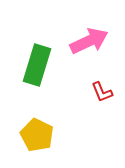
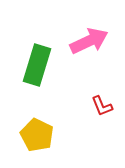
red L-shape: moved 14 px down
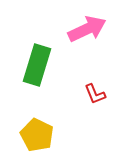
pink arrow: moved 2 px left, 12 px up
red L-shape: moved 7 px left, 12 px up
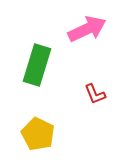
yellow pentagon: moved 1 px right, 1 px up
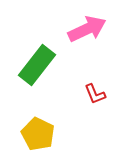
green rectangle: rotated 21 degrees clockwise
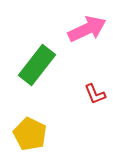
yellow pentagon: moved 8 px left
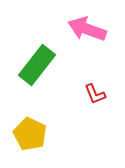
pink arrow: rotated 135 degrees counterclockwise
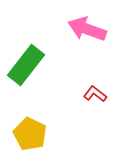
green rectangle: moved 11 px left
red L-shape: rotated 150 degrees clockwise
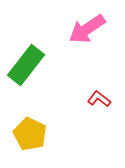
pink arrow: rotated 54 degrees counterclockwise
red L-shape: moved 4 px right, 5 px down
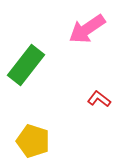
yellow pentagon: moved 3 px right, 7 px down; rotated 8 degrees counterclockwise
